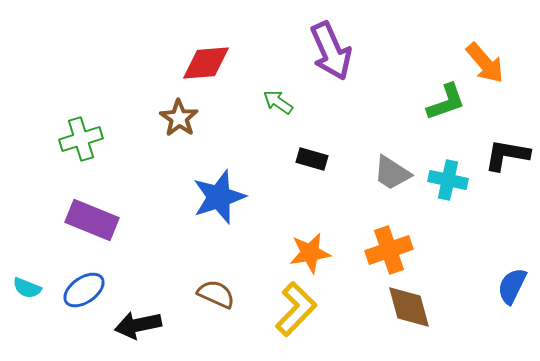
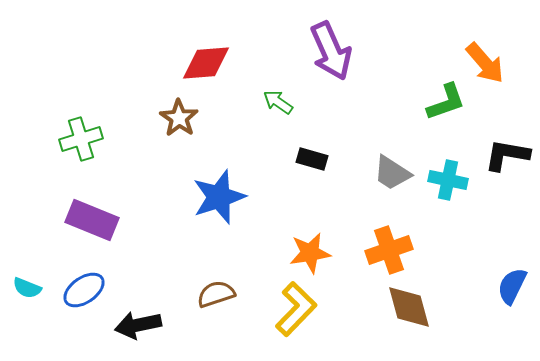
brown semicircle: rotated 42 degrees counterclockwise
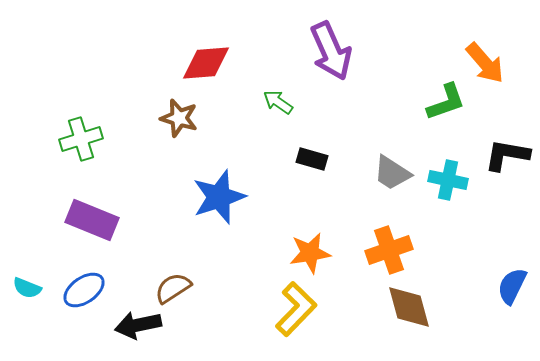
brown star: rotated 18 degrees counterclockwise
brown semicircle: moved 43 px left, 6 px up; rotated 15 degrees counterclockwise
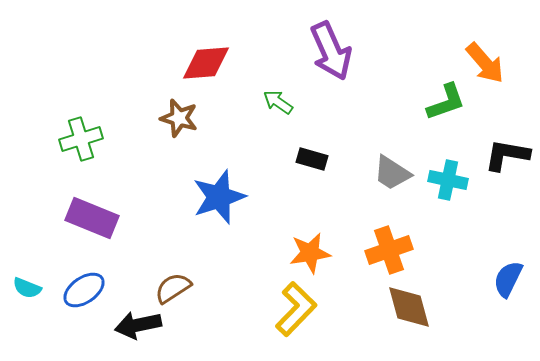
purple rectangle: moved 2 px up
blue semicircle: moved 4 px left, 7 px up
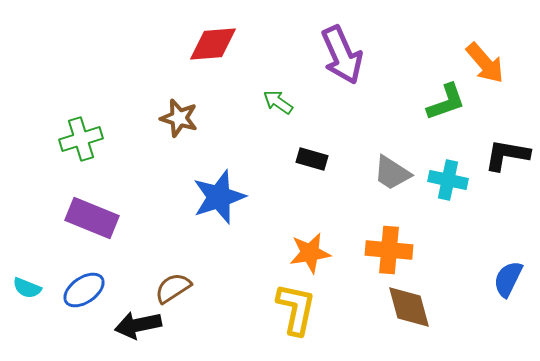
purple arrow: moved 11 px right, 4 px down
red diamond: moved 7 px right, 19 px up
orange cross: rotated 24 degrees clockwise
yellow L-shape: rotated 32 degrees counterclockwise
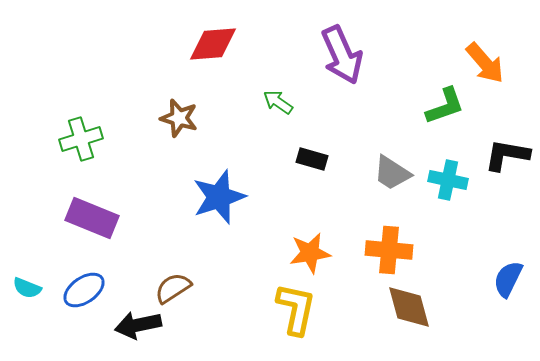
green L-shape: moved 1 px left, 4 px down
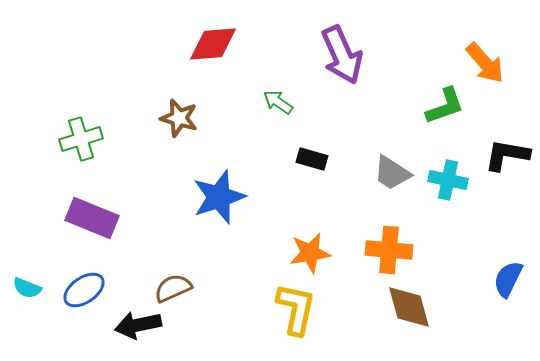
brown semicircle: rotated 9 degrees clockwise
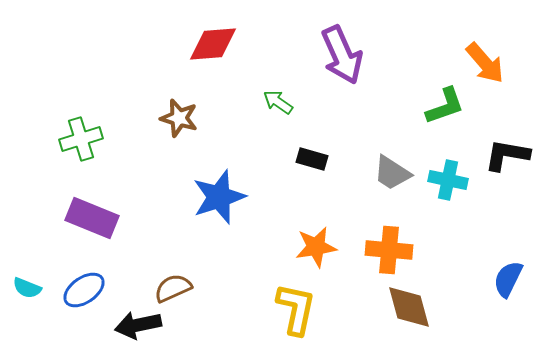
orange star: moved 6 px right, 6 px up
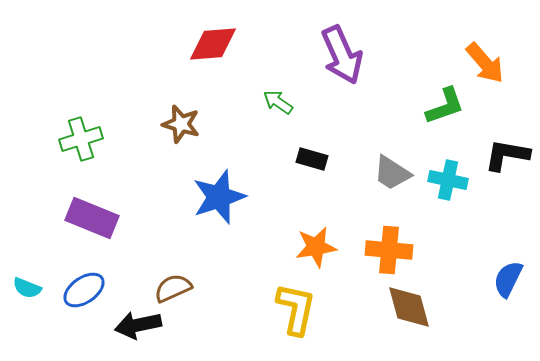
brown star: moved 2 px right, 6 px down
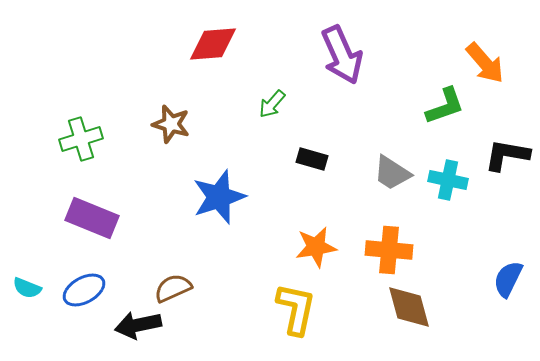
green arrow: moved 6 px left, 2 px down; rotated 84 degrees counterclockwise
brown star: moved 10 px left
blue ellipse: rotated 6 degrees clockwise
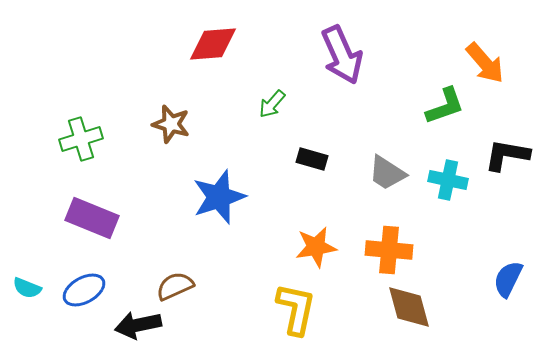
gray trapezoid: moved 5 px left
brown semicircle: moved 2 px right, 2 px up
